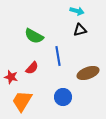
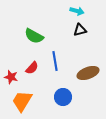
blue line: moved 3 px left, 5 px down
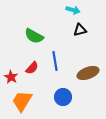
cyan arrow: moved 4 px left, 1 px up
red star: rotated 16 degrees clockwise
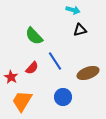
green semicircle: rotated 18 degrees clockwise
blue line: rotated 24 degrees counterclockwise
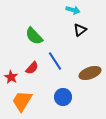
black triangle: rotated 24 degrees counterclockwise
brown ellipse: moved 2 px right
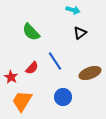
black triangle: moved 3 px down
green semicircle: moved 3 px left, 4 px up
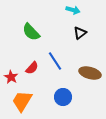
brown ellipse: rotated 35 degrees clockwise
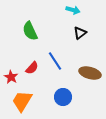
green semicircle: moved 1 px left, 1 px up; rotated 18 degrees clockwise
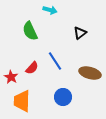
cyan arrow: moved 23 px left
orange trapezoid: rotated 30 degrees counterclockwise
